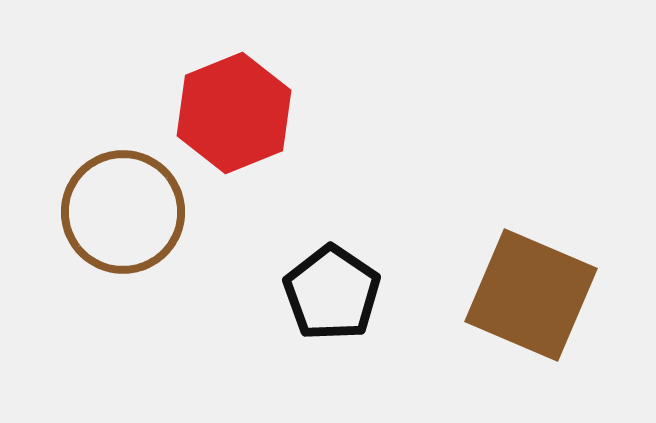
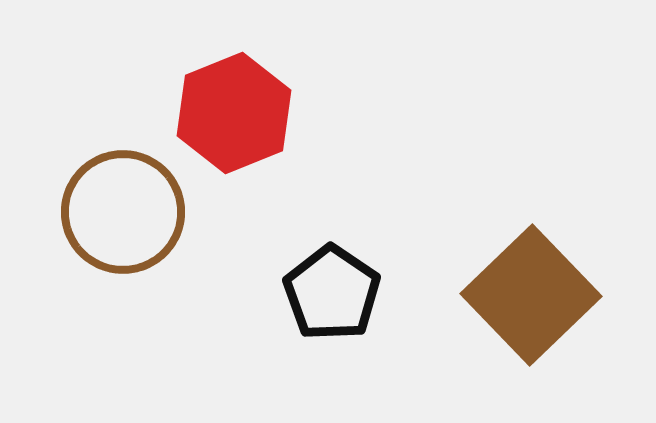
brown square: rotated 23 degrees clockwise
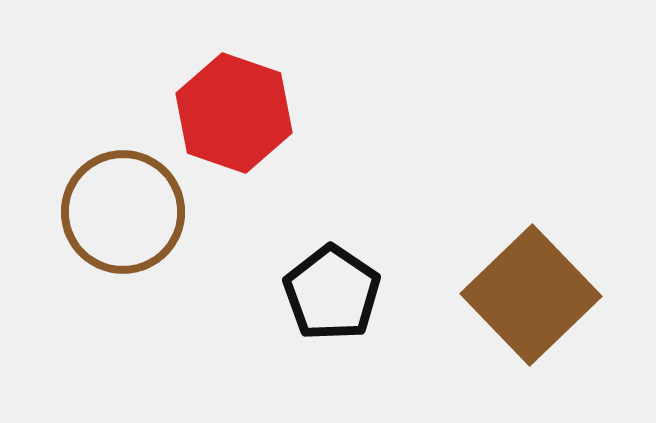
red hexagon: rotated 19 degrees counterclockwise
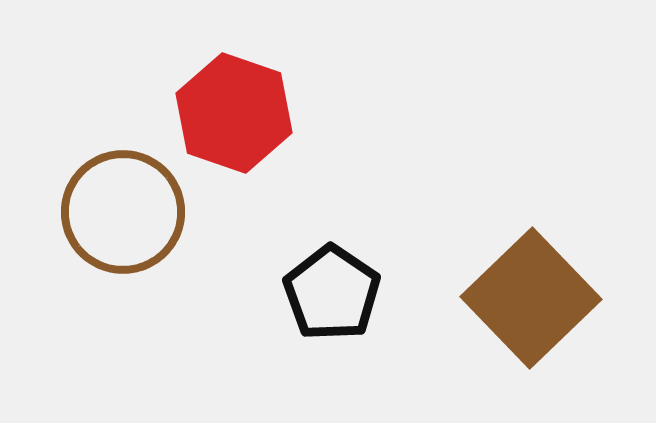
brown square: moved 3 px down
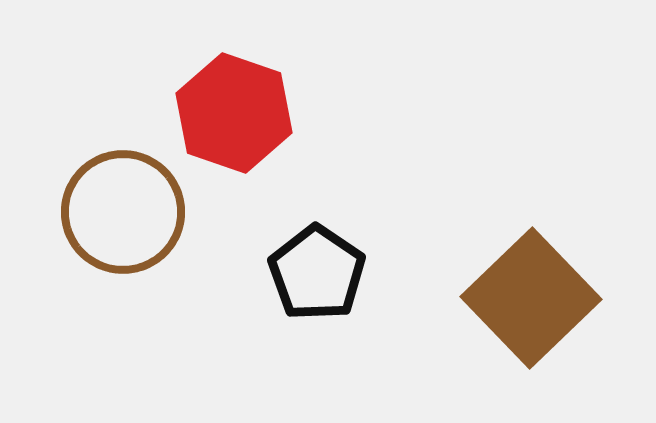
black pentagon: moved 15 px left, 20 px up
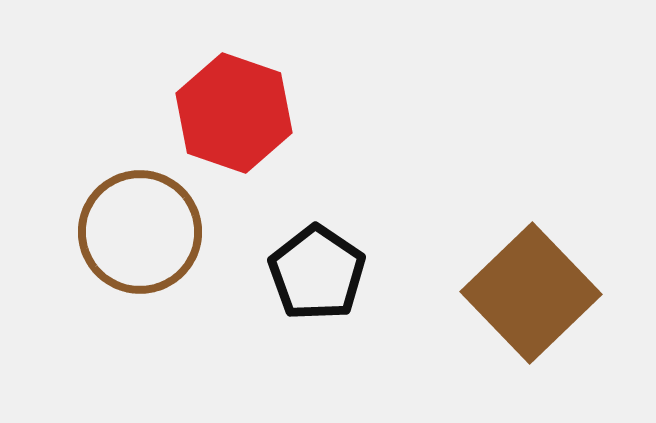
brown circle: moved 17 px right, 20 px down
brown square: moved 5 px up
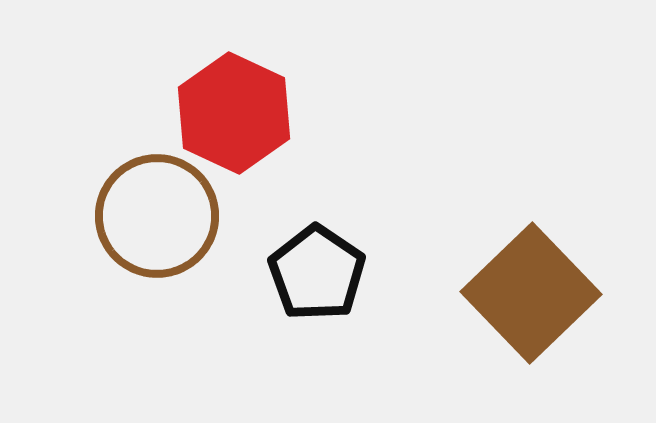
red hexagon: rotated 6 degrees clockwise
brown circle: moved 17 px right, 16 px up
